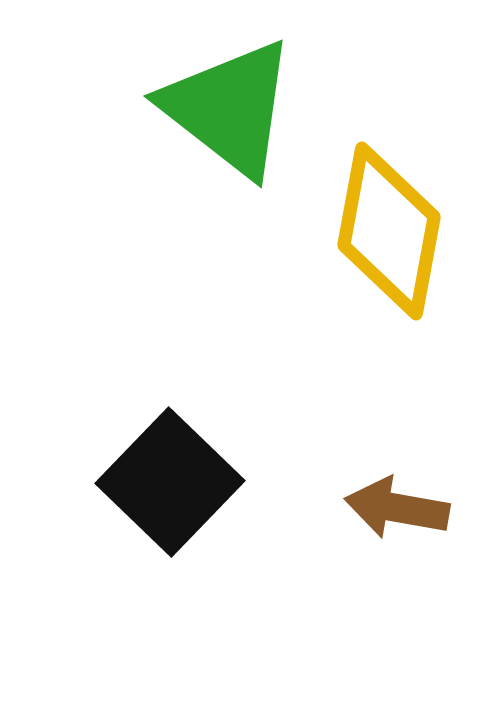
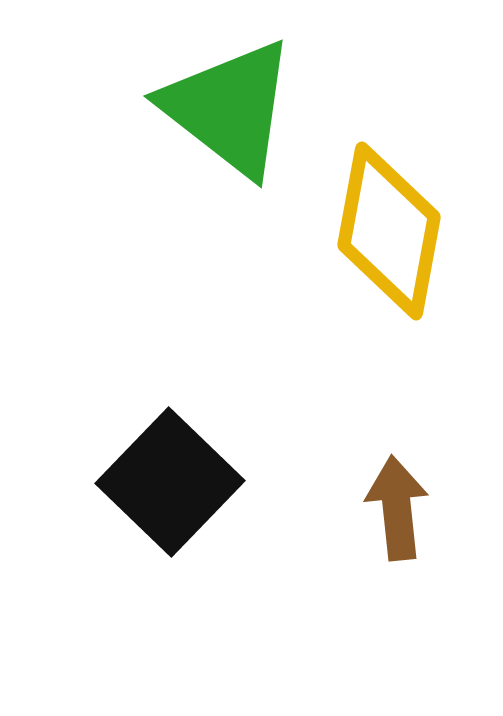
brown arrow: rotated 74 degrees clockwise
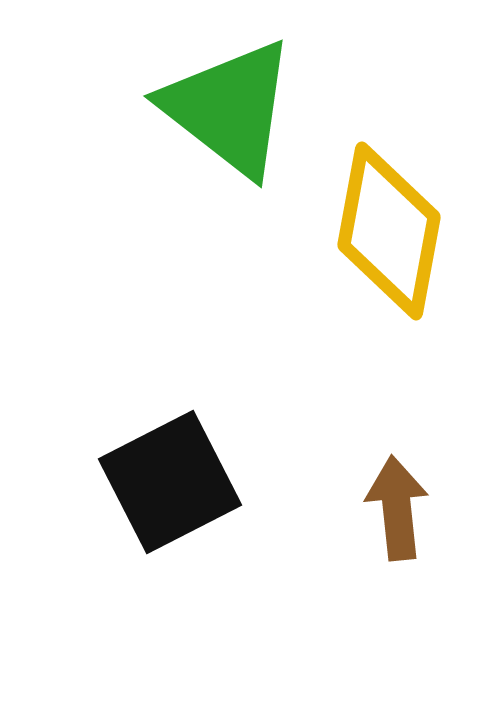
black square: rotated 19 degrees clockwise
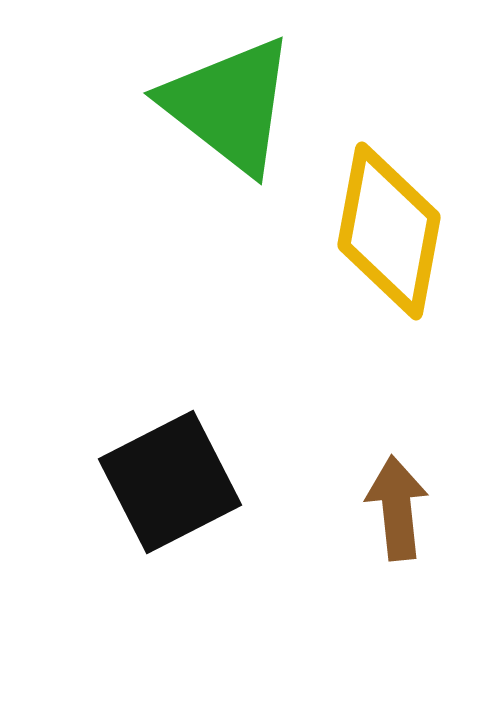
green triangle: moved 3 px up
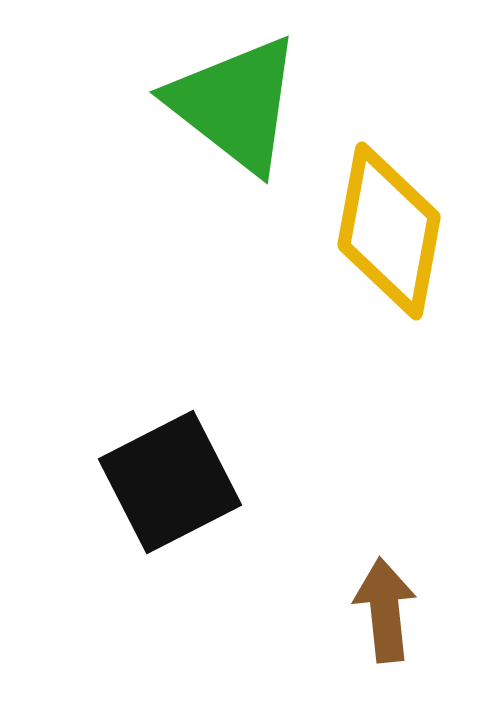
green triangle: moved 6 px right, 1 px up
brown arrow: moved 12 px left, 102 px down
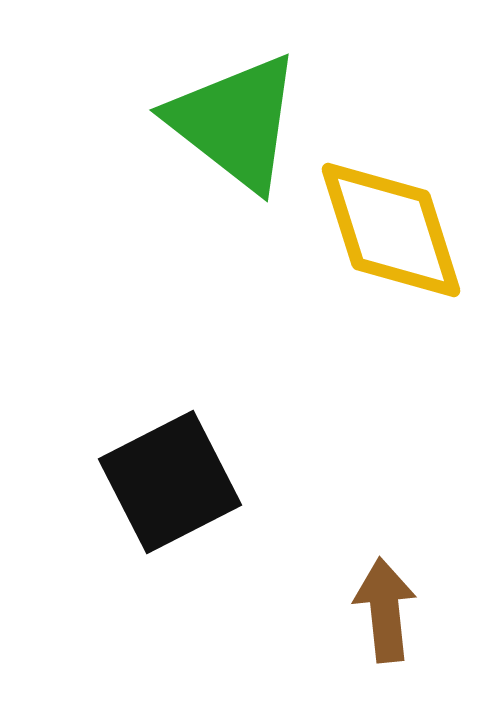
green triangle: moved 18 px down
yellow diamond: moved 2 px right, 1 px up; rotated 28 degrees counterclockwise
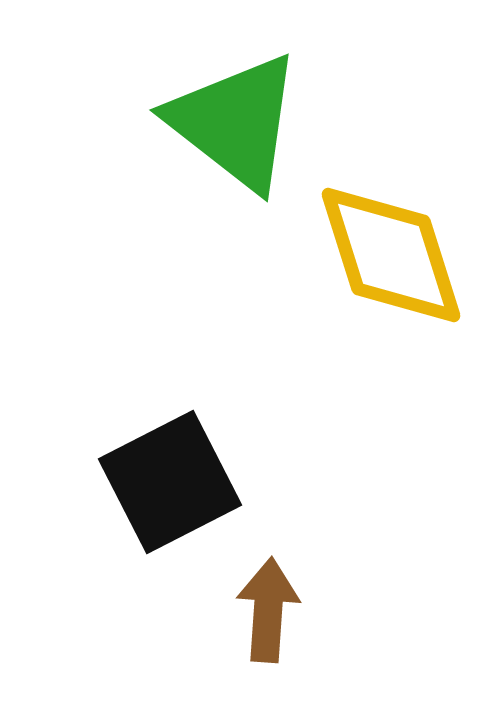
yellow diamond: moved 25 px down
brown arrow: moved 117 px left; rotated 10 degrees clockwise
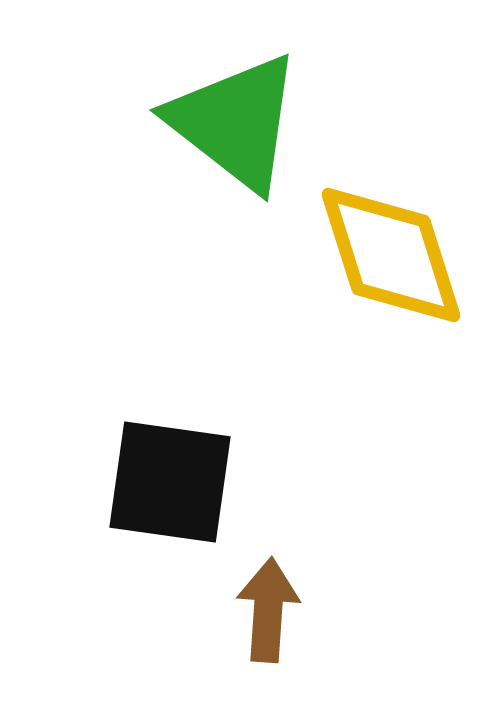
black square: rotated 35 degrees clockwise
